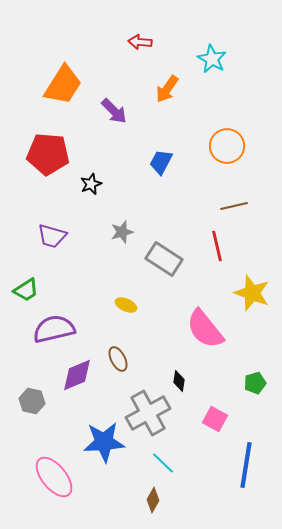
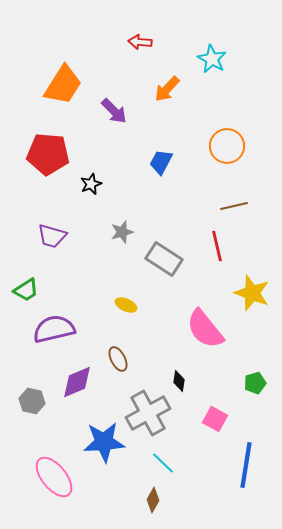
orange arrow: rotated 8 degrees clockwise
purple diamond: moved 7 px down
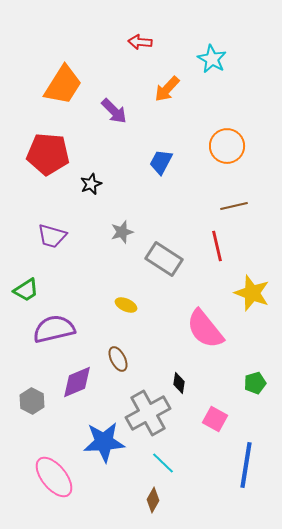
black diamond: moved 2 px down
gray hexagon: rotated 15 degrees clockwise
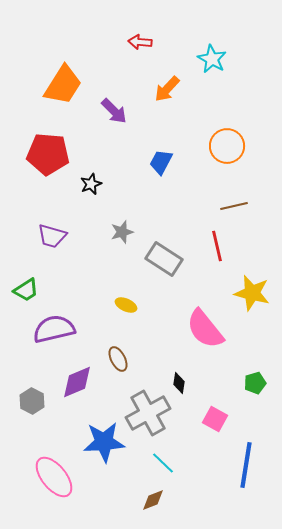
yellow star: rotated 6 degrees counterclockwise
brown diamond: rotated 40 degrees clockwise
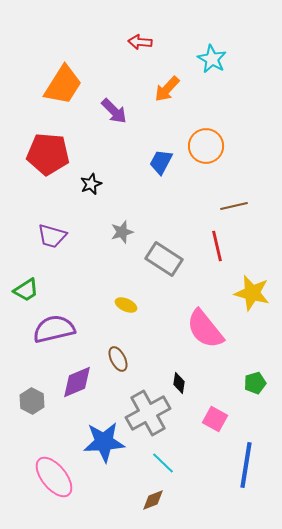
orange circle: moved 21 px left
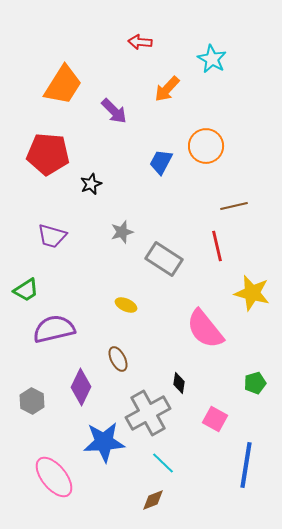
purple diamond: moved 4 px right, 5 px down; rotated 42 degrees counterclockwise
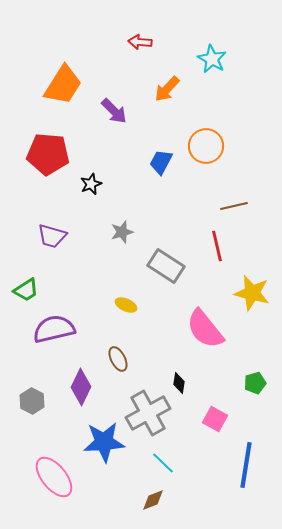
gray rectangle: moved 2 px right, 7 px down
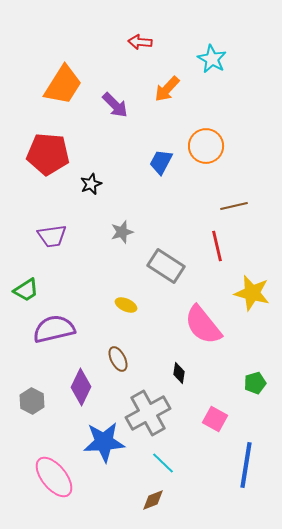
purple arrow: moved 1 px right, 6 px up
purple trapezoid: rotated 24 degrees counterclockwise
pink semicircle: moved 2 px left, 4 px up
black diamond: moved 10 px up
